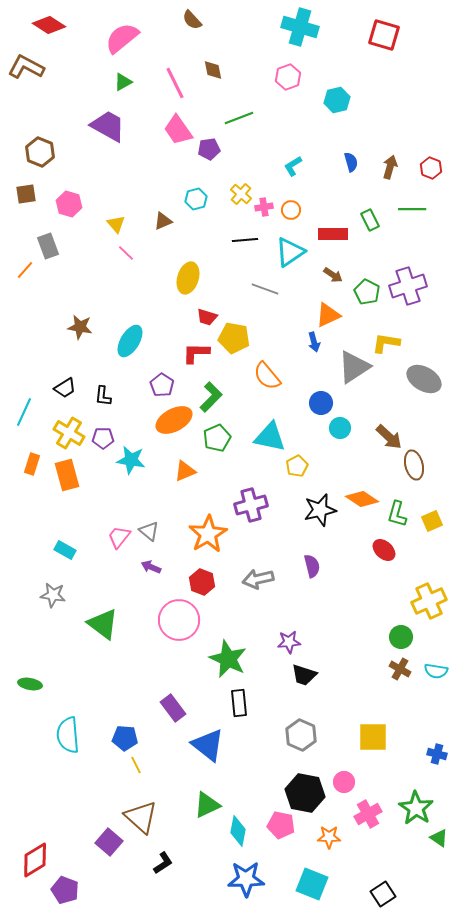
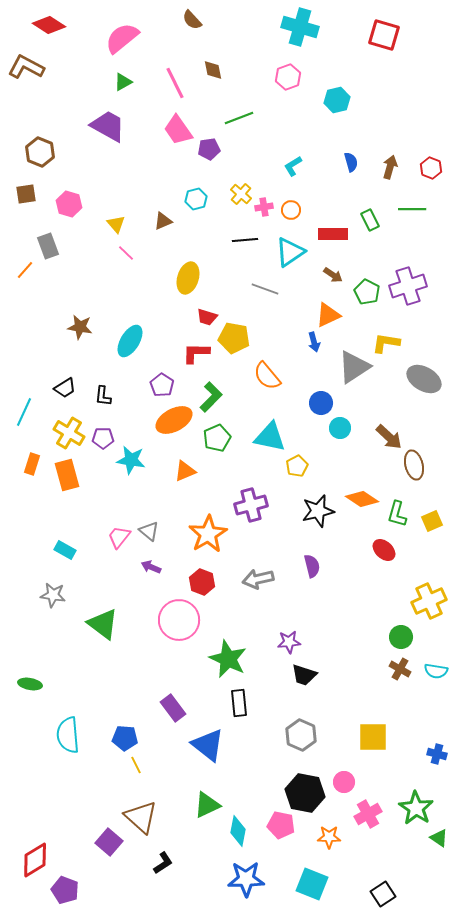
black star at (320, 510): moved 2 px left, 1 px down
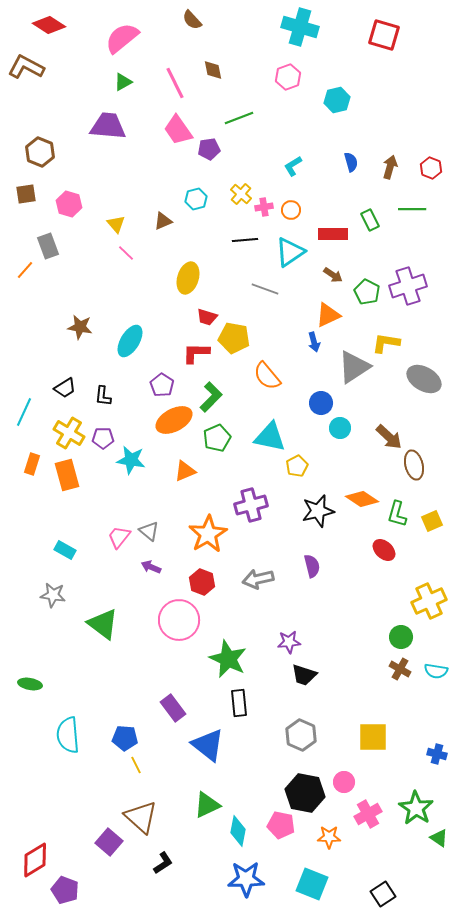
purple trapezoid at (108, 126): rotated 24 degrees counterclockwise
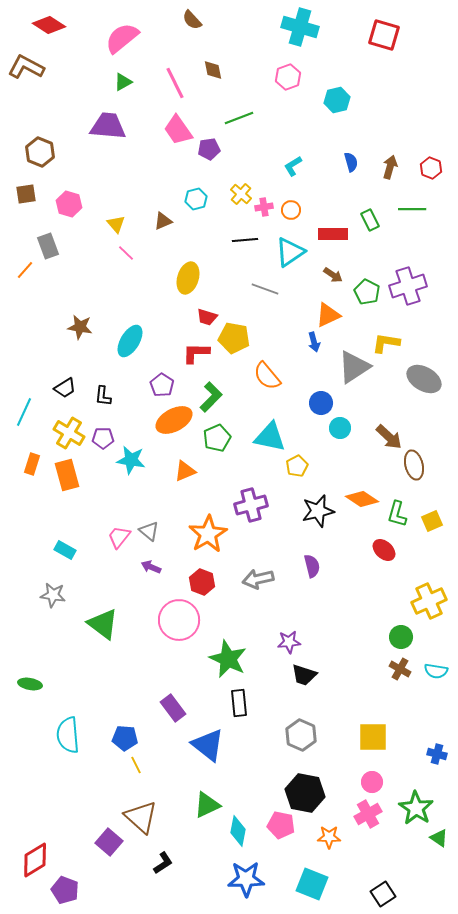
pink circle at (344, 782): moved 28 px right
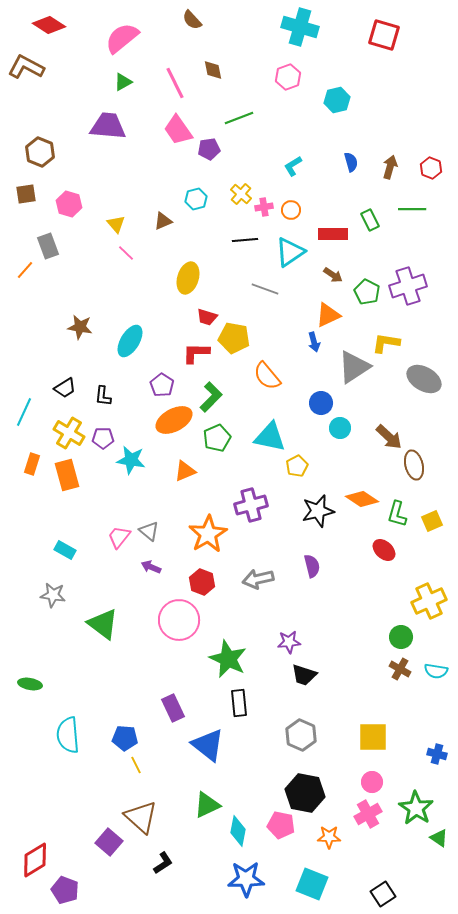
purple rectangle at (173, 708): rotated 12 degrees clockwise
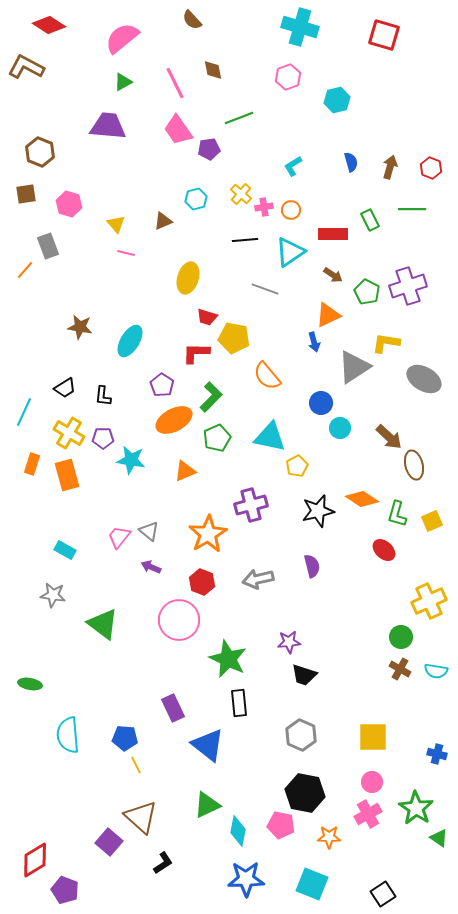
pink line at (126, 253): rotated 30 degrees counterclockwise
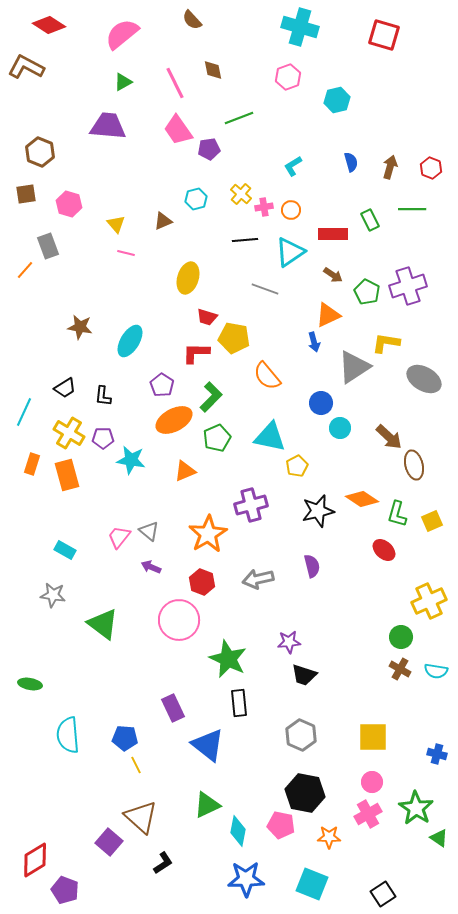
pink semicircle at (122, 38): moved 4 px up
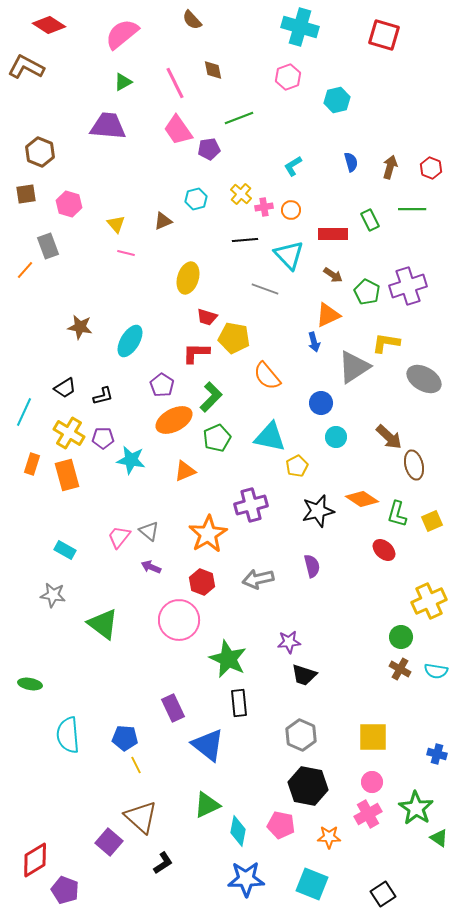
cyan triangle at (290, 252): moved 1 px left, 3 px down; rotated 40 degrees counterclockwise
black L-shape at (103, 396): rotated 110 degrees counterclockwise
cyan circle at (340, 428): moved 4 px left, 9 px down
black hexagon at (305, 793): moved 3 px right, 7 px up
